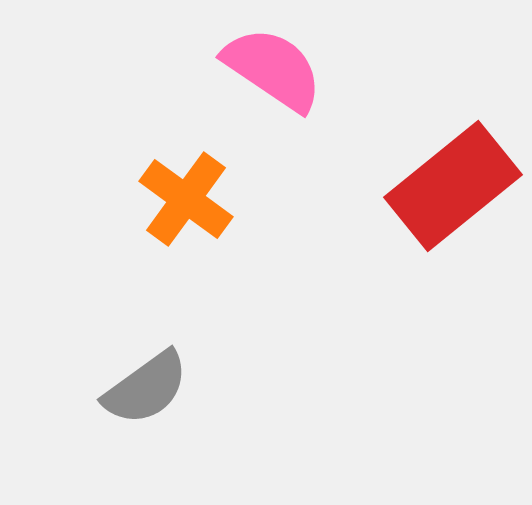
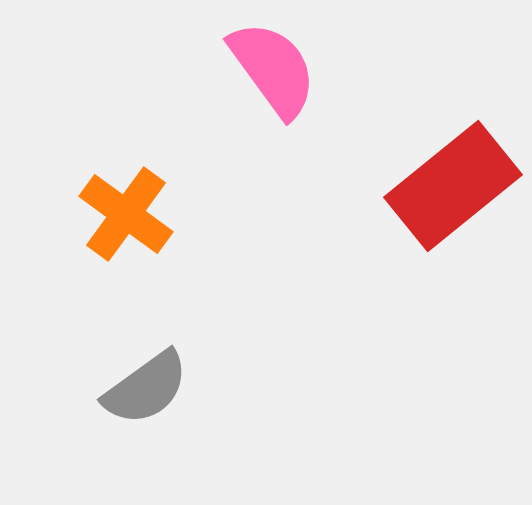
pink semicircle: rotated 20 degrees clockwise
orange cross: moved 60 px left, 15 px down
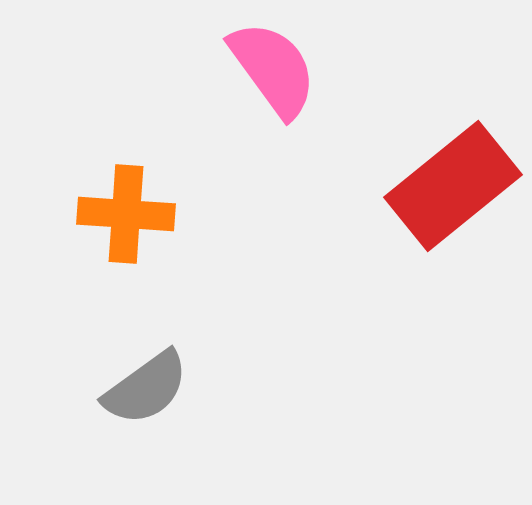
orange cross: rotated 32 degrees counterclockwise
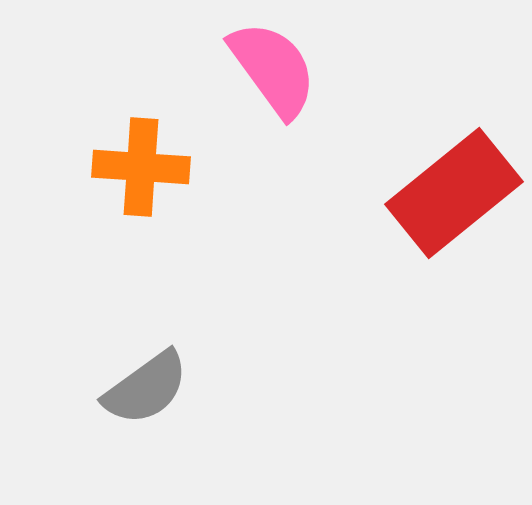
red rectangle: moved 1 px right, 7 px down
orange cross: moved 15 px right, 47 px up
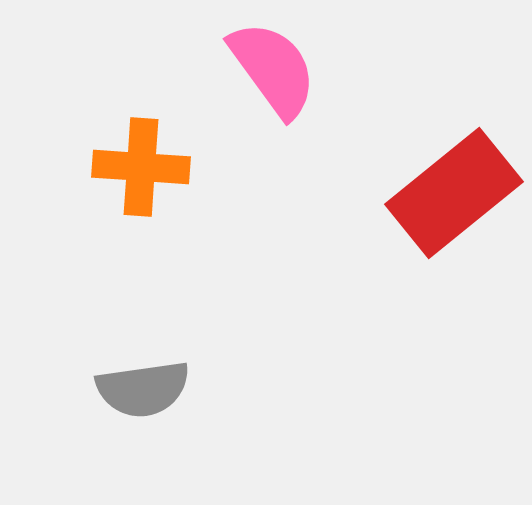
gray semicircle: moved 3 px left, 1 px down; rotated 28 degrees clockwise
